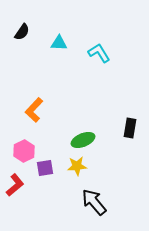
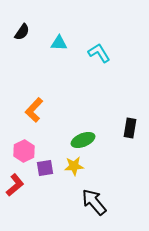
yellow star: moved 3 px left
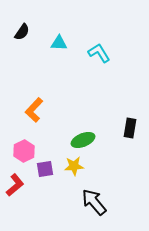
purple square: moved 1 px down
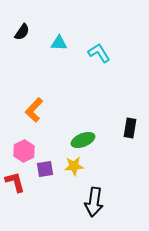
red L-shape: moved 3 px up; rotated 65 degrees counterclockwise
black arrow: rotated 132 degrees counterclockwise
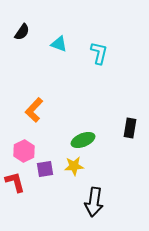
cyan triangle: moved 1 px down; rotated 18 degrees clockwise
cyan L-shape: rotated 45 degrees clockwise
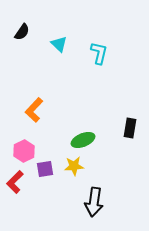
cyan triangle: rotated 24 degrees clockwise
red L-shape: rotated 120 degrees counterclockwise
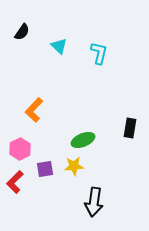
cyan triangle: moved 2 px down
pink hexagon: moved 4 px left, 2 px up
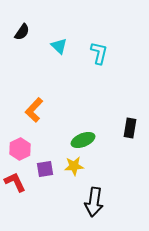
red L-shape: rotated 110 degrees clockwise
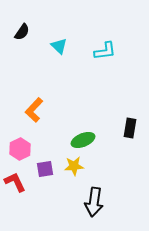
cyan L-shape: moved 6 px right, 2 px up; rotated 70 degrees clockwise
